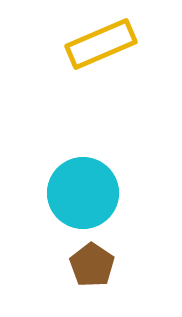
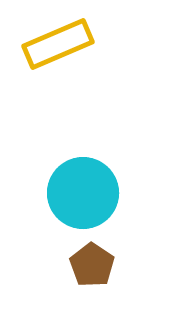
yellow rectangle: moved 43 px left
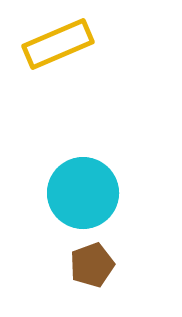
brown pentagon: rotated 18 degrees clockwise
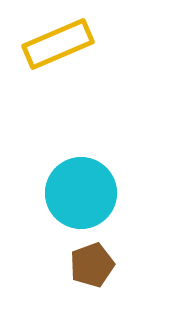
cyan circle: moved 2 px left
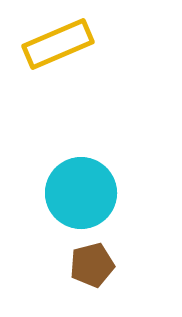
brown pentagon: rotated 6 degrees clockwise
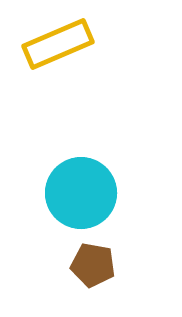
brown pentagon: moved 1 px right; rotated 24 degrees clockwise
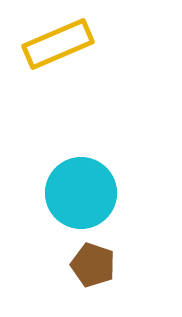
brown pentagon: rotated 9 degrees clockwise
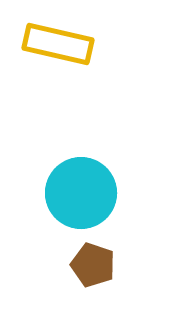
yellow rectangle: rotated 36 degrees clockwise
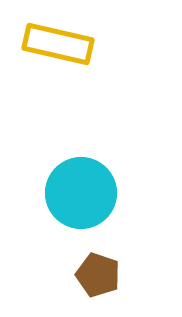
brown pentagon: moved 5 px right, 10 px down
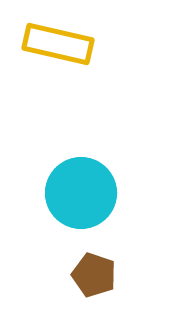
brown pentagon: moved 4 px left
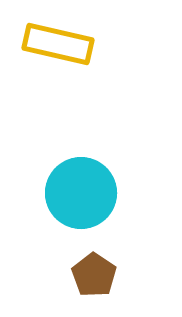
brown pentagon: rotated 15 degrees clockwise
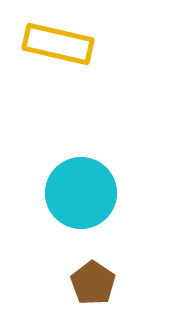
brown pentagon: moved 1 px left, 8 px down
